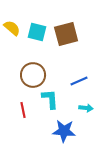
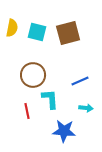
yellow semicircle: rotated 60 degrees clockwise
brown square: moved 2 px right, 1 px up
blue line: moved 1 px right
red line: moved 4 px right, 1 px down
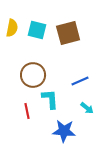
cyan square: moved 2 px up
cyan arrow: moved 1 px right; rotated 32 degrees clockwise
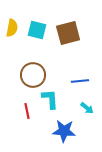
blue line: rotated 18 degrees clockwise
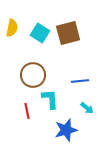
cyan square: moved 3 px right, 3 px down; rotated 18 degrees clockwise
blue star: moved 2 px right, 1 px up; rotated 20 degrees counterclockwise
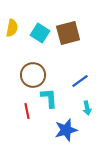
blue line: rotated 30 degrees counterclockwise
cyan L-shape: moved 1 px left, 1 px up
cyan arrow: rotated 40 degrees clockwise
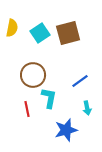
cyan square: rotated 24 degrees clockwise
cyan L-shape: rotated 15 degrees clockwise
red line: moved 2 px up
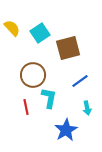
yellow semicircle: rotated 54 degrees counterclockwise
brown square: moved 15 px down
red line: moved 1 px left, 2 px up
blue star: rotated 15 degrees counterclockwise
